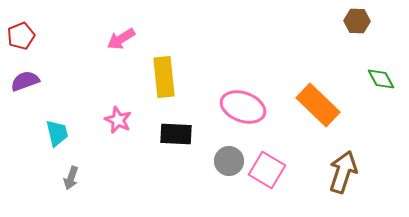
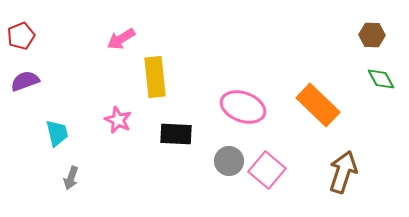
brown hexagon: moved 15 px right, 14 px down
yellow rectangle: moved 9 px left
pink square: rotated 9 degrees clockwise
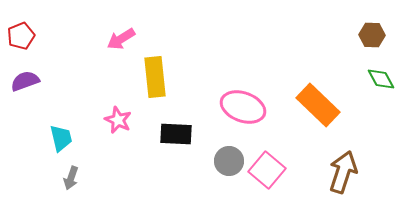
cyan trapezoid: moved 4 px right, 5 px down
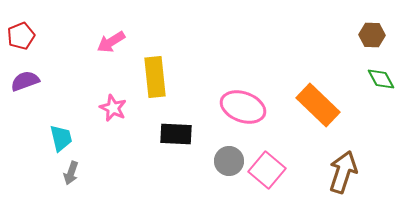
pink arrow: moved 10 px left, 3 px down
pink star: moved 5 px left, 12 px up
gray arrow: moved 5 px up
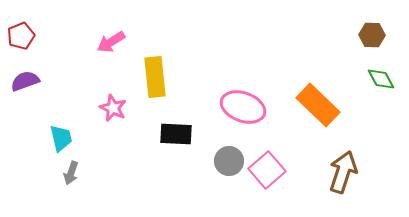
pink square: rotated 9 degrees clockwise
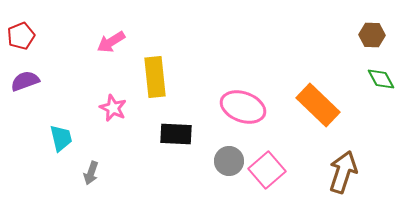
gray arrow: moved 20 px right
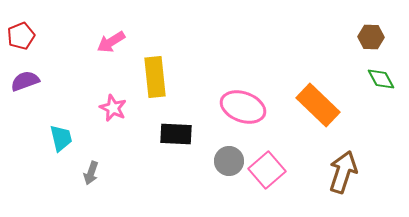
brown hexagon: moved 1 px left, 2 px down
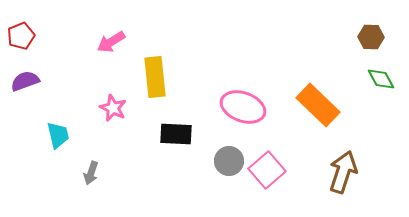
cyan trapezoid: moved 3 px left, 3 px up
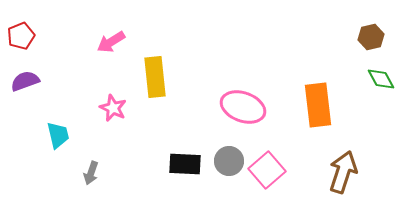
brown hexagon: rotated 15 degrees counterclockwise
orange rectangle: rotated 39 degrees clockwise
black rectangle: moved 9 px right, 30 px down
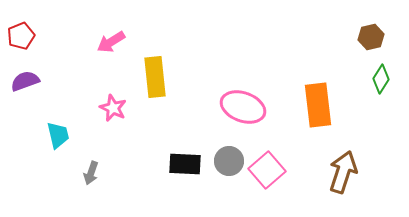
green diamond: rotated 60 degrees clockwise
